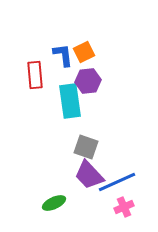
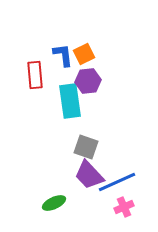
orange square: moved 2 px down
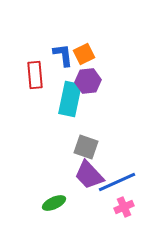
cyan rectangle: moved 2 px up; rotated 20 degrees clockwise
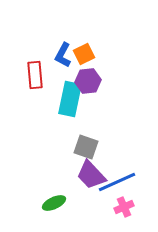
blue L-shape: rotated 145 degrees counterclockwise
purple trapezoid: moved 2 px right
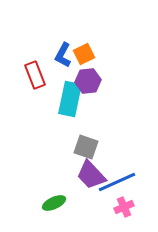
red rectangle: rotated 16 degrees counterclockwise
